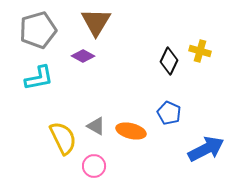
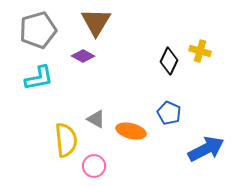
gray triangle: moved 7 px up
yellow semicircle: moved 3 px right, 2 px down; rotated 20 degrees clockwise
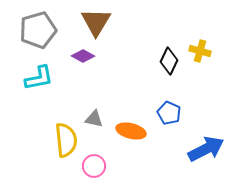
gray triangle: moved 2 px left; rotated 18 degrees counterclockwise
